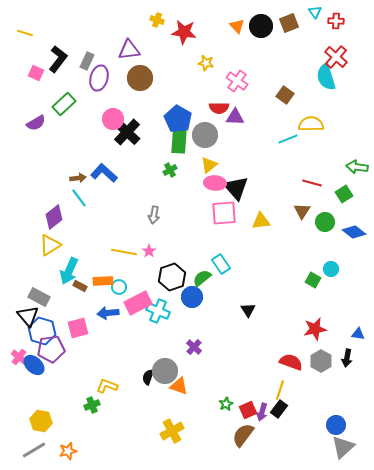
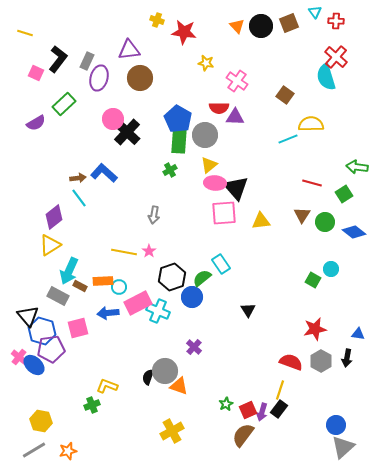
brown triangle at (302, 211): moved 4 px down
gray rectangle at (39, 297): moved 19 px right, 1 px up
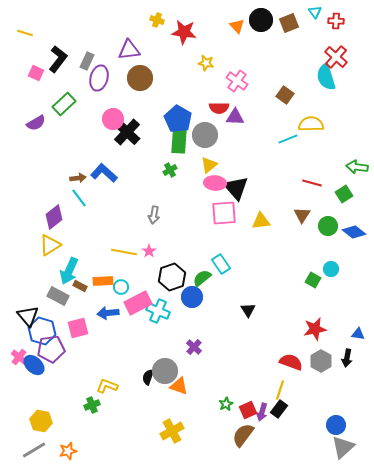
black circle at (261, 26): moved 6 px up
green circle at (325, 222): moved 3 px right, 4 px down
cyan circle at (119, 287): moved 2 px right
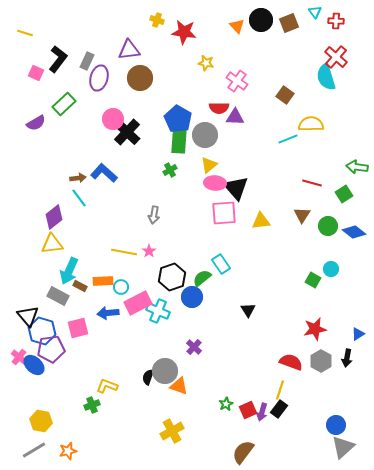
yellow triangle at (50, 245): moved 2 px right, 1 px up; rotated 25 degrees clockwise
blue triangle at (358, 334): rotated 40 degrees counterclockwise
brown semicircle at (243, 435): moved 17 px down
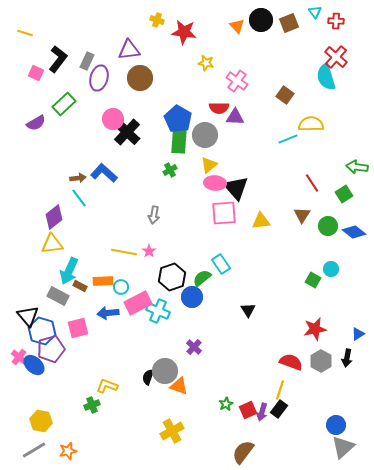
red line at (312, 183): rotated 42 degrees clockwise
purple pentagon at (51, 349): rotated 8 degrees counterclockwise
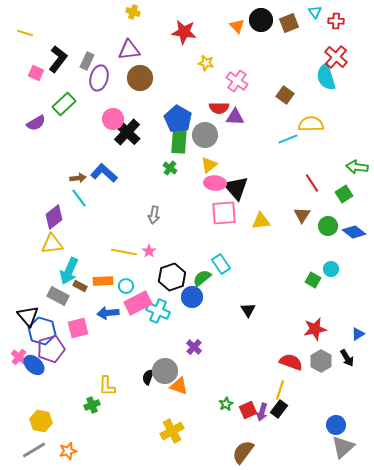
yellow cross at (157, 20): moved 24 px left, 8 px up
green cross at (170, 170): moved 2 px up; rotated 24 degrees counterclockwise
cyan circle at (121, 287): moved 5 px right, 1 px up
black arrow at (347, 358): rotated 42 degrees counterclockwise
yellow L-shape at (107, 386): rotated 110 degrees counterclockwise
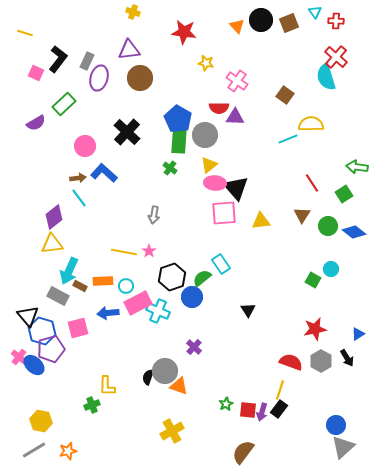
pink circle at (113, 119): moved 28 px left, 27 px down
red square at (248, 410): rotated 30 degrees clockwise
